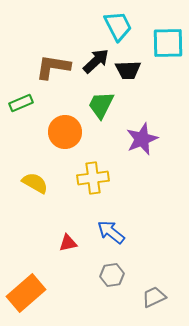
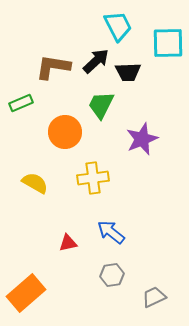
black trapezoid: moved 2 px down
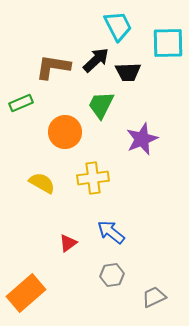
black arrow: moved 1 px up
yellow semicircle: moved 7 px right
red triangle: rotated 24 degrees counterclockwise
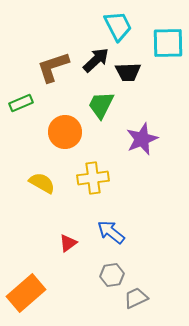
brown L-shape: rotated 27 degrees counterclockwise
gray trapezoid: moved 18 px left, 1 px down
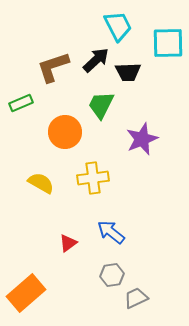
yellow semicircle: moved 1 px left
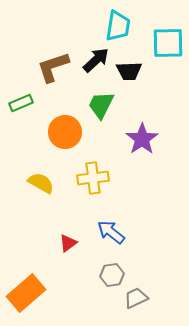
cyan trapezoid: rotated 36 degrees clockwise
black trapezoid: moved 1 px right, 1 px up
purple star: rotated 12 degrees counterclockwise
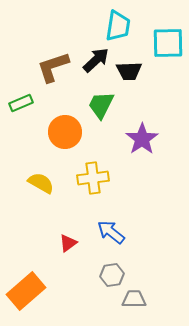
orange rectangle: moved 2 px up
gray trapezoid: moved 2 px left, 1 px down; rotated 25 degrees clockwise
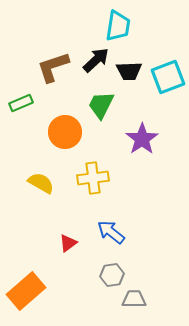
cyan square: moved 34 px down; rotated 20 degrees counterclockwise
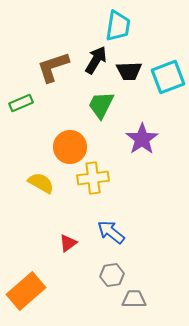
black arrow: rotated 16 degrees counterclockwise
orange circle: moved 5 px right, 15 px down
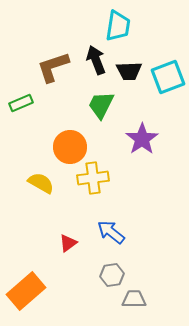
black arrow: rotated 52 degrees counterclockwise
